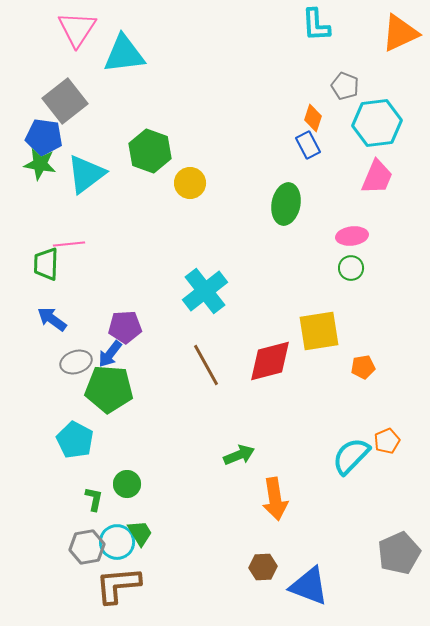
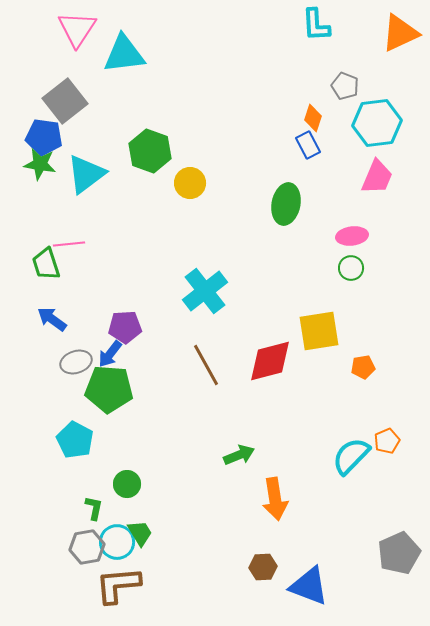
green trapezoid at (46, 264): rotated 20 degrees counterclockwise
green L-shape at (94, 499): moved 9 px down
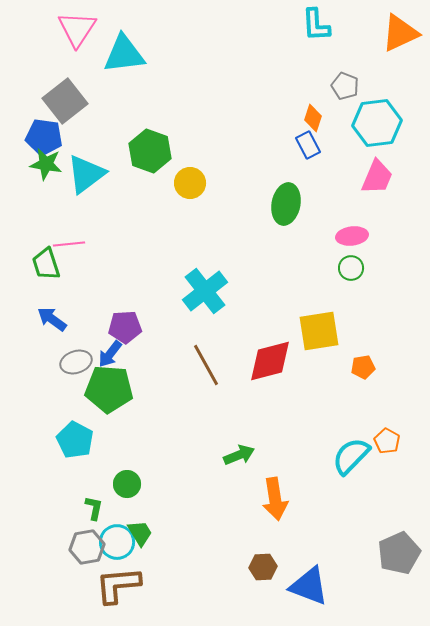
green star at (40, 164): moved 6 px right
orange pentagon at (387, 441): rotated 20 degrees counterclockwise
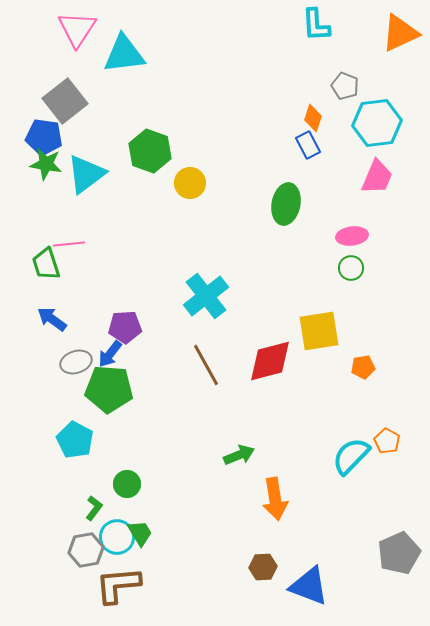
cyan cross at (205, 291): moved 1 px right, 5 px down
green L-shape at (94, 508): rotated 25 degrees clockwise
cyan circle at (117, 542): moved 5 px up
gray hexagon at (87, 547): moved 1 px left, 3 px down
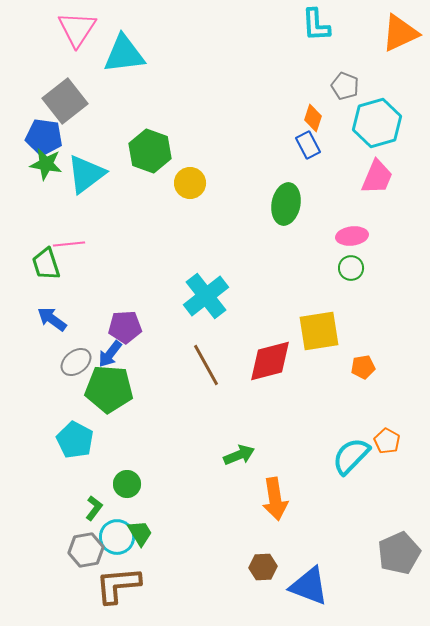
cyan hexagon at (377, 123): rotated 9 degrees counterclockwise
gray ellipse at (76, 362): rotated 20 degrees counterclockwise
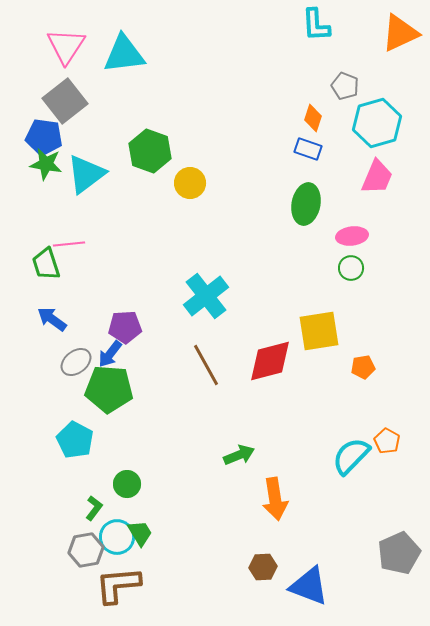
pink triangle at (77, 29): moved 11 px left, 17 px down
blue rectangle at (308, 145): moved 4 px down; rotated 44 degrees counterclockwise
green ellipse at (286, 204): moved 20 px right
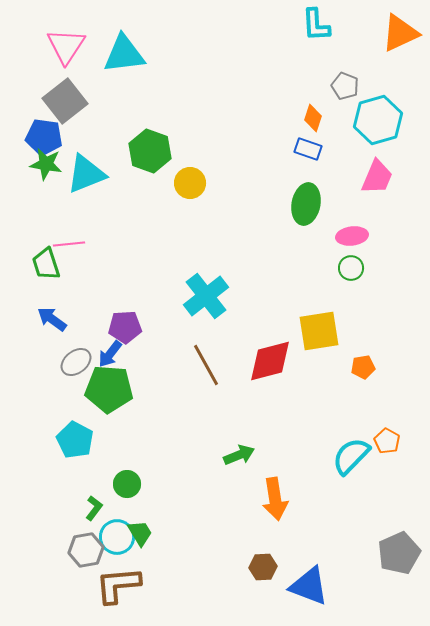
cyan hexagon at (377, 123): moved 1 px right, 3 px up
cyan triangle at (86, 174): rotated 15 degrees clockwise
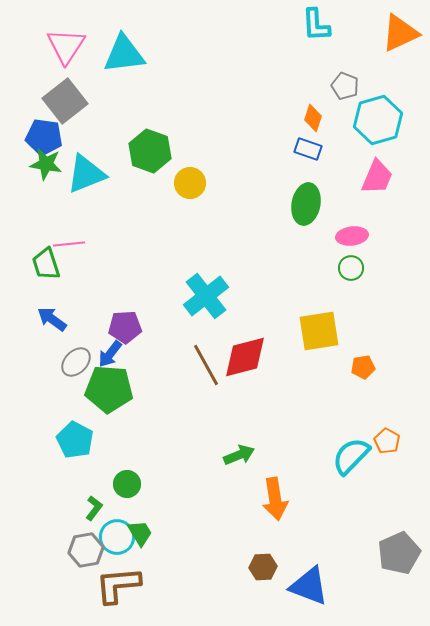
red diamond at (270, 361): moved 25 px left, 4 px up
gray ellipse at (76, 362): rotated 8 degrees counterclockwise
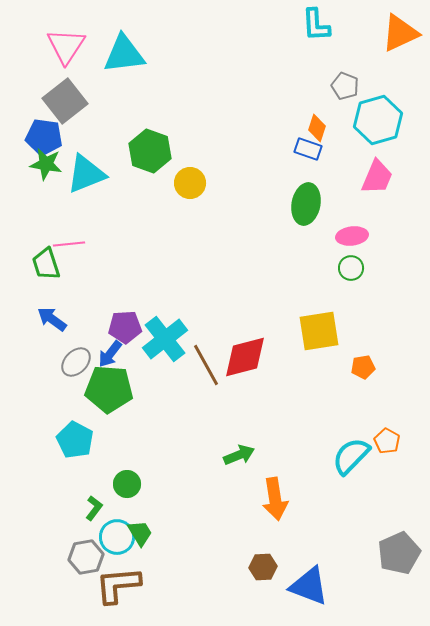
orange diamond at (313, 118): moved 4 px right, 10 px down
cyan cross at (206, 296): moved 41 px left, 43 px down
gray hexagon at (86, 550): moved 7 px down
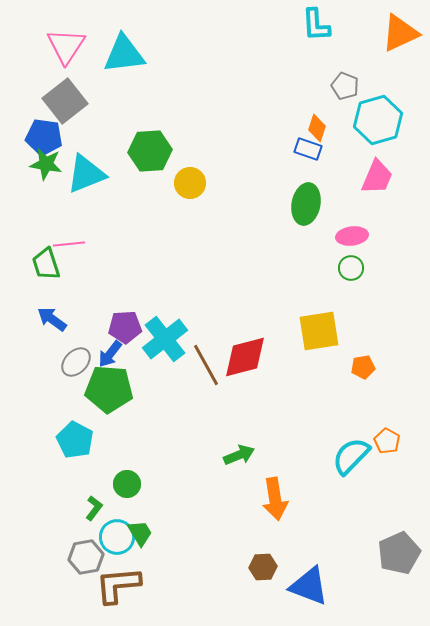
green hexagon at (150, 151): rotated 24 degrees counterclockwise
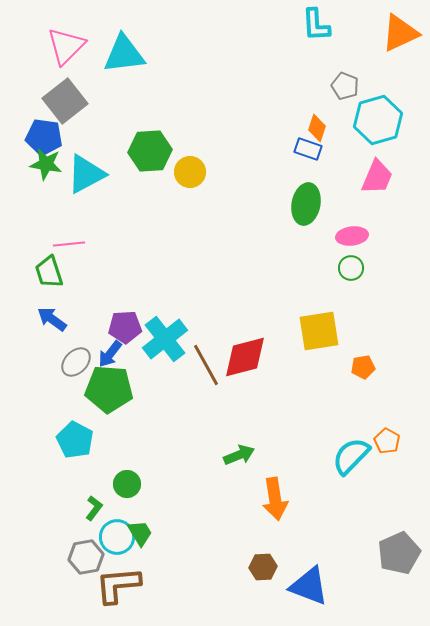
pink triangle at (66, 46): rotated 12 degrees clockwise
cyan triangle at (86, 174): rotated 6 degrees counterclockwise
yellow circle at (190, 183): moved 11 px up
green trapezoid at (46, 264): moved 3 px right, 8 px down
